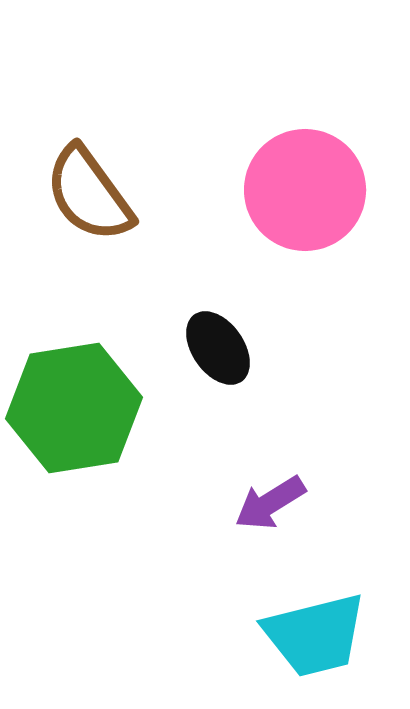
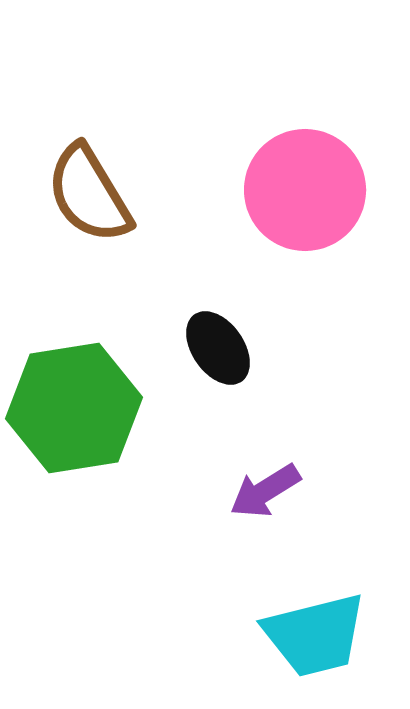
brown semicircle: rotated 5 degrees clockwise
purple arrow: moved 5 px left, 12 px up
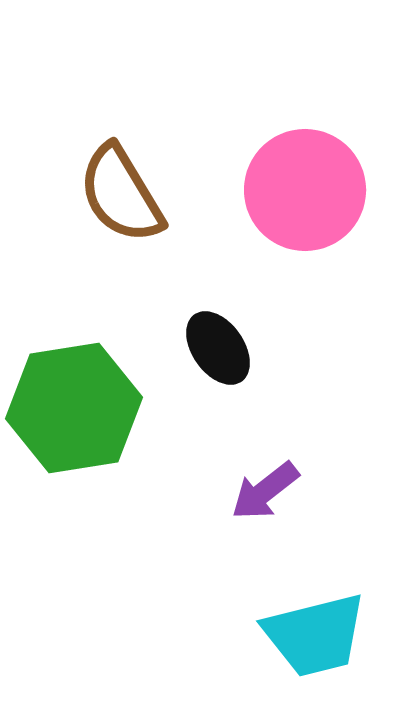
brown semicircle: moved 32 px right
purple arrow: rotated 6 degrees counterclockwise
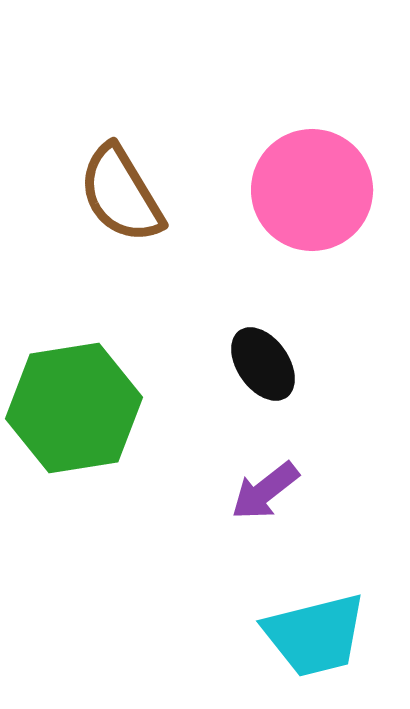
pink circle: moved 7 px right
black ellipse: moved 45 px right, 16 px down
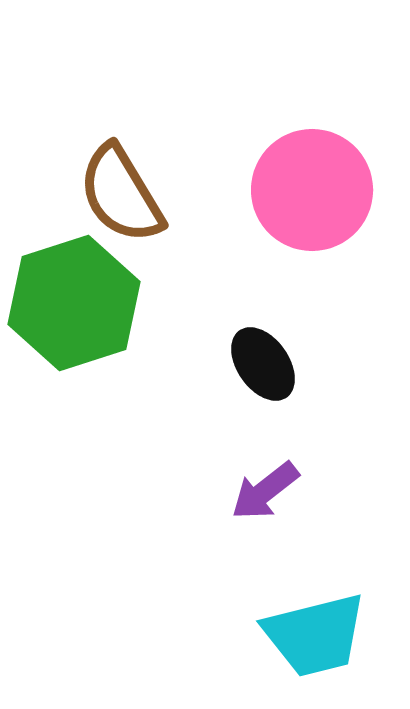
green hexagon: moved 105 px up; rotated 9 degrees counterclockwise
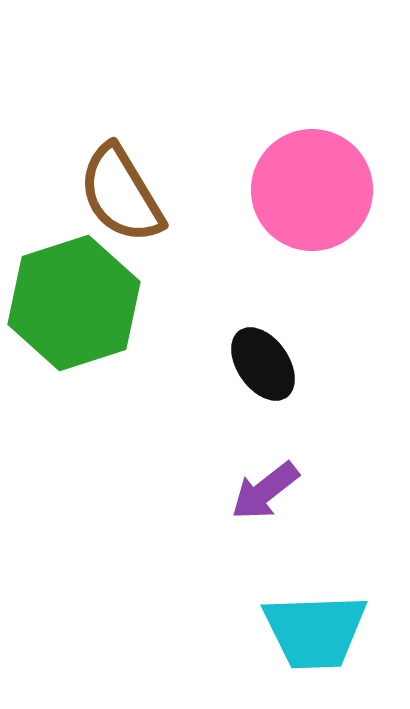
cyan trapezoid: moved 4 px up; rotated 12 degrees clockwise
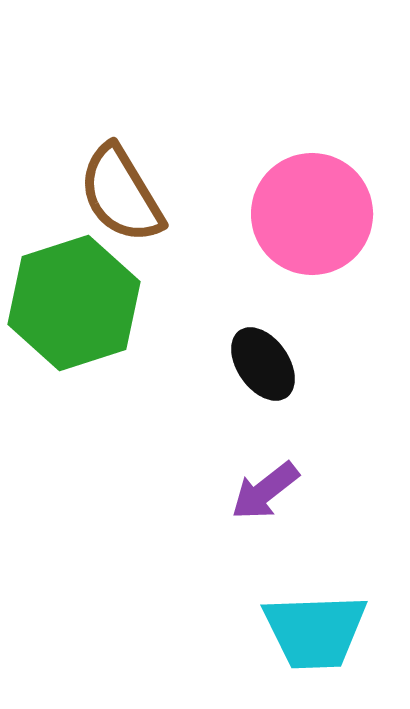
pink circle: moved 24 px down
